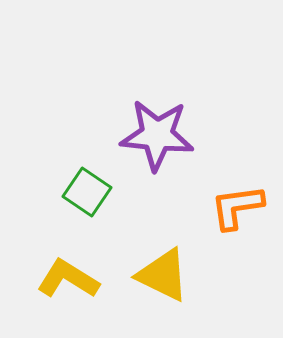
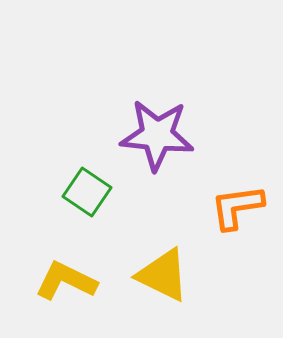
yellow L-shape: moved 2 px left, 2 px down; rotated 6 degrees counterclockwise
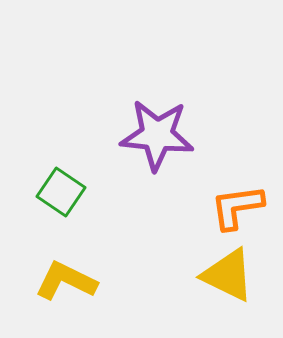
green square: moved 26 px left
yellow triangle: moved 65 px right
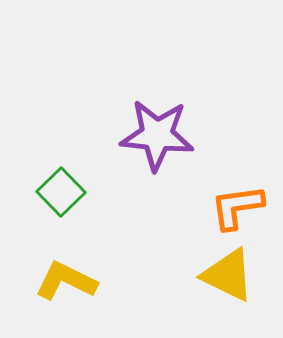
green square: rotated 12 degrees clockwise
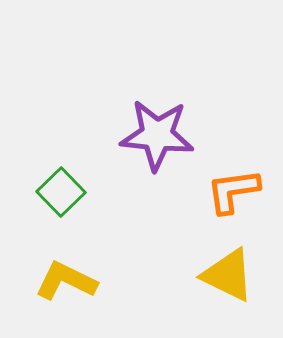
orange L-shape: moved 4 px left, 16 px up
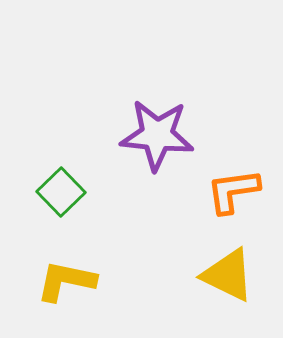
yellow L-shape: rotated 14 degrees counterclockwise
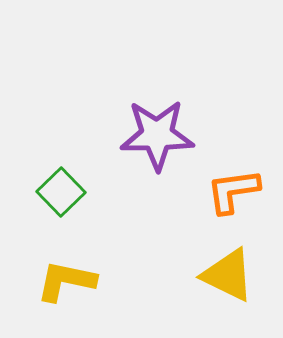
purple star: rotated 6 degrees counterclockwise
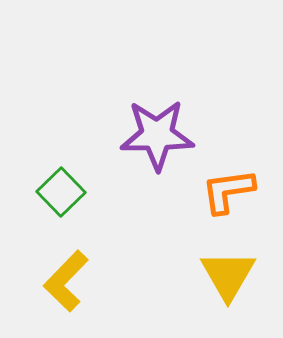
orange L-shape: moved 5 px left
yellow triangle: rotated 34 degrees clockwise
yellow L-shape: rotated 58 degrees counterclockwise
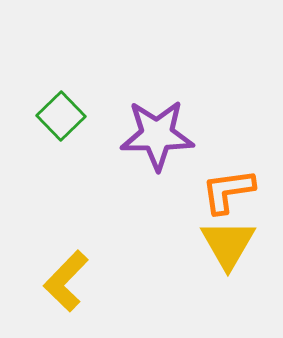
green square: moved 76 px up
yellow triangle: moved 31 px up
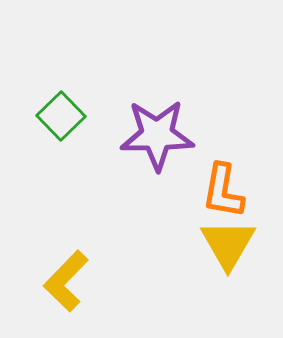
orange L-shape: moved 5 px left; rotated 72 degrees counterclockwise
